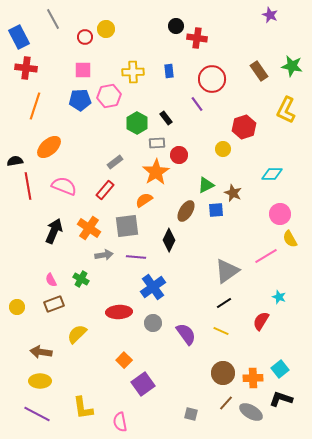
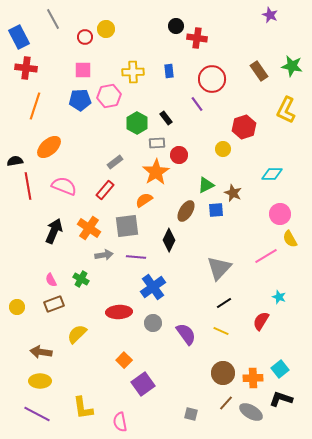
gray triangle at (227, 271): moved 8 px left, 3 px up; rotated 12 degrees counterclockwise
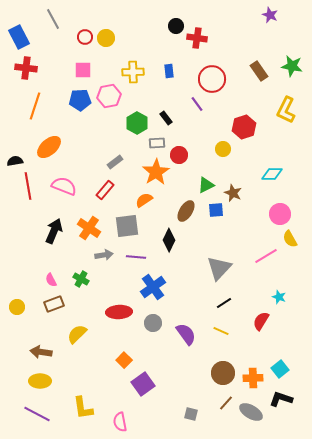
yellow circle at (106, 29): moved 9 px down
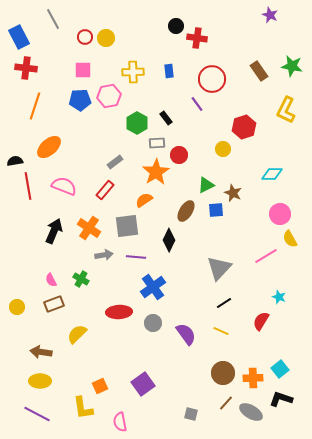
orange square at (124, 360): moved 24 px left, 26 px down; rotated 21 degrees clockwise
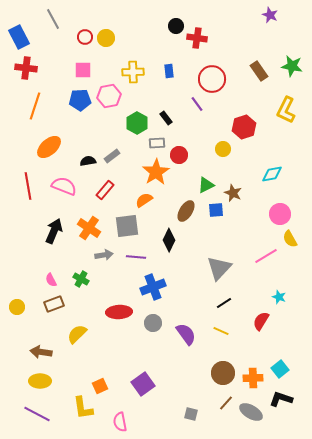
black semicircle at (15, 161): moved 73 px right
gray rectangle at (115, 162): moved 3 px left, 6 px up
cyan diamond at (272, 174): rotated 10 degrees counterclockwise
blue cross at (153, 287): rotated 15 degrees clockwise
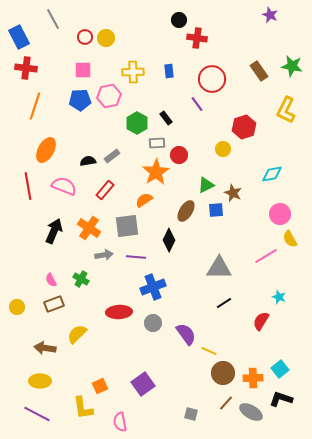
black circle at (176, 26): moved 3 px right, 6 px up
orange ellipse at (49, 147): moved 3 px left, 3 px down; rotated 20 degrees counterclockwise
gray triangle at (219, 268): rotated 48 degrees clockwise
yellow line at (221, 331): moved 12 px left, 20 px down
brown arrow at (41, 352): moved 4 px right, 4 px up
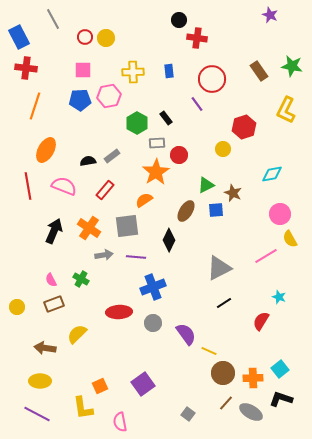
gray triangle at (219, 268): rotated 28 degrees counterclockwise
gray square at (191, 414): moved 3 px left; rotated 24 degrees clockwise
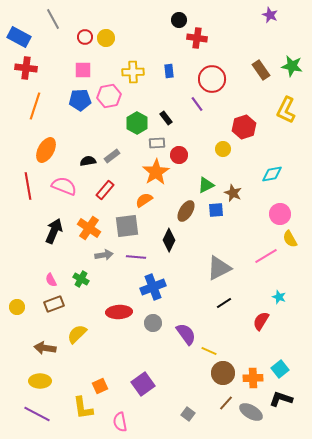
blue rectangle at (19, 37): rotated 35 degrees counterclockwise
brown rectangle at (259, 71): moved 2 px right, 1 px up
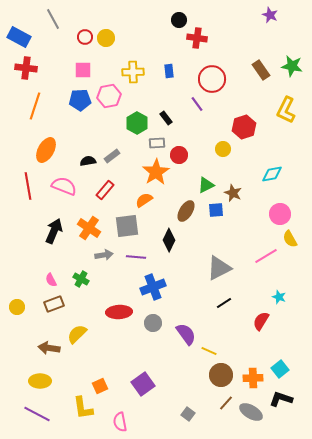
brown arrow at (45, 348): moved 4 px right
brown circle at (223, 373): moved 2 px left, 2 px down
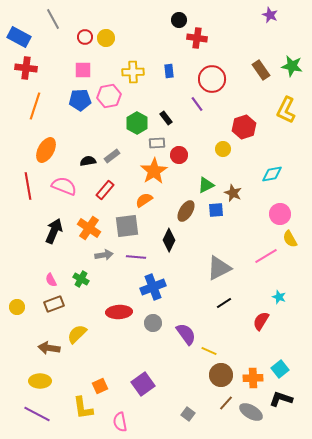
orange star at (156, 172): moved 2 px left, 1 px up
